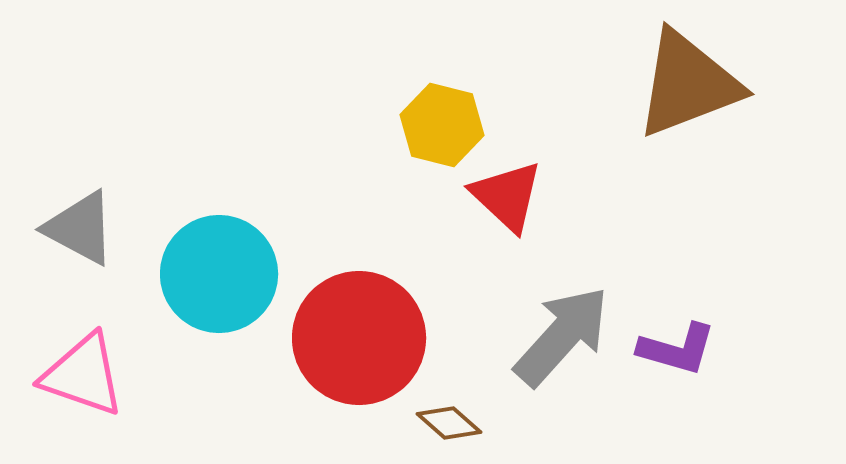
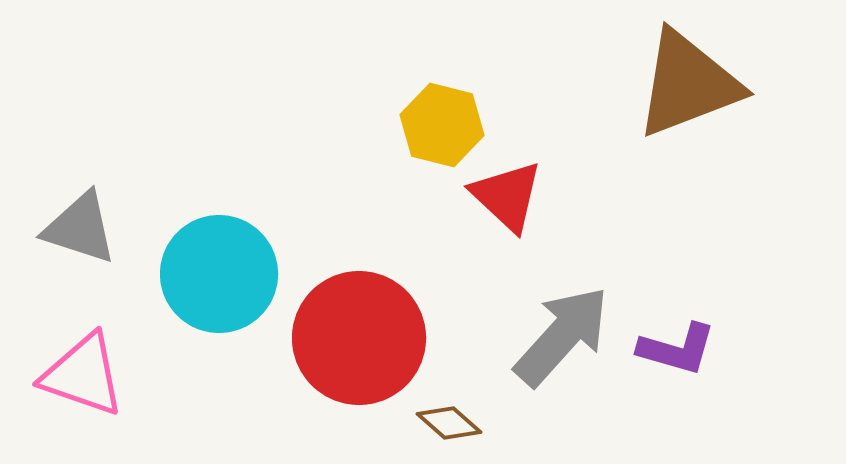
gray triangle: rotated 10 degrees counterclockwise
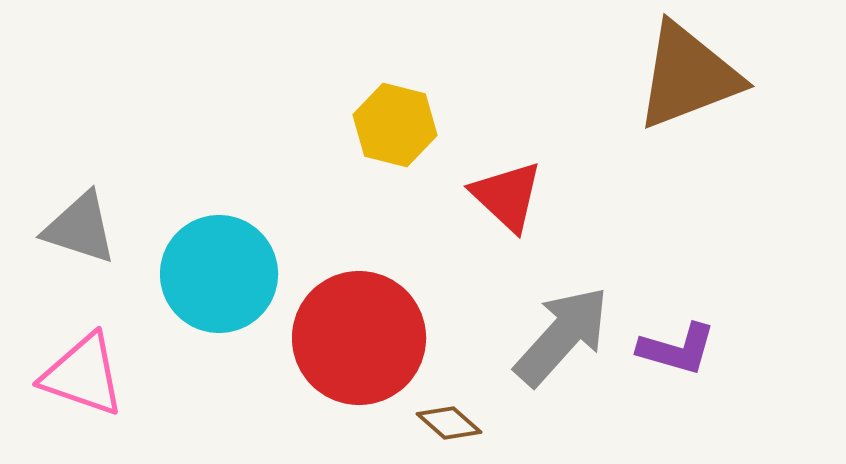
brown triangle: moved 8 px up
yellow hexagon: moved 47 px left
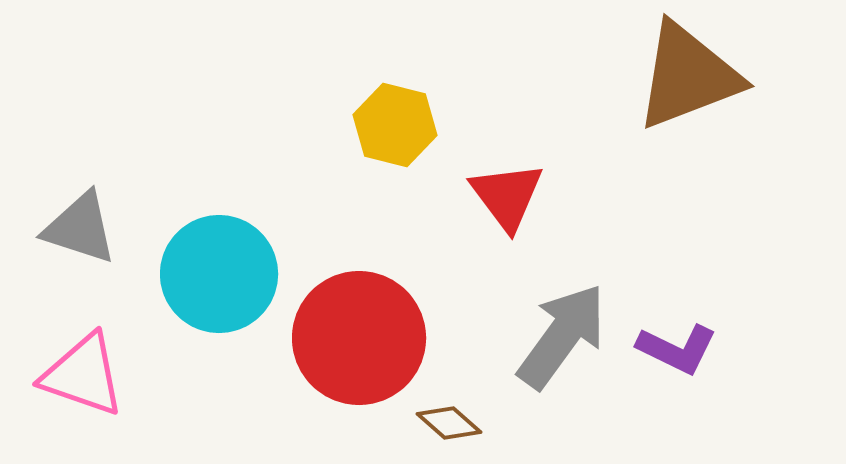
red triangle: rotated 10 degrees clockwise
gray arrow: rotated 6 degrees counterclockwise
purple L-shape: rotated 10 degrees clockwise
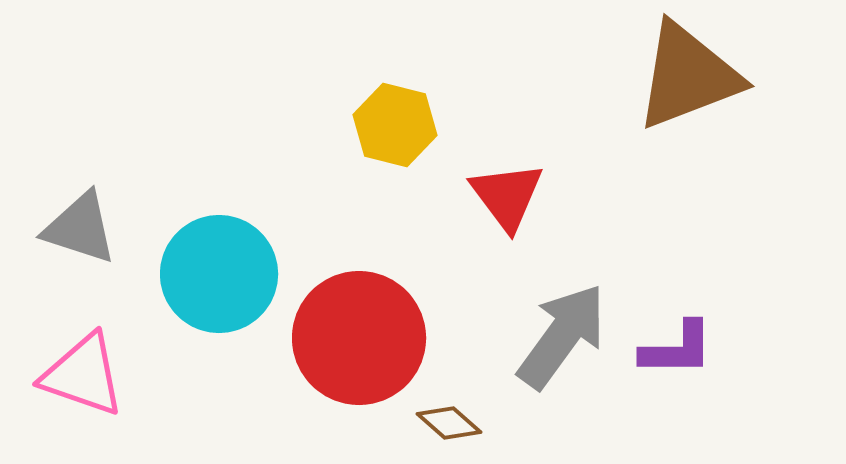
purple L-shape: rotated 26 degrees counterclockwise
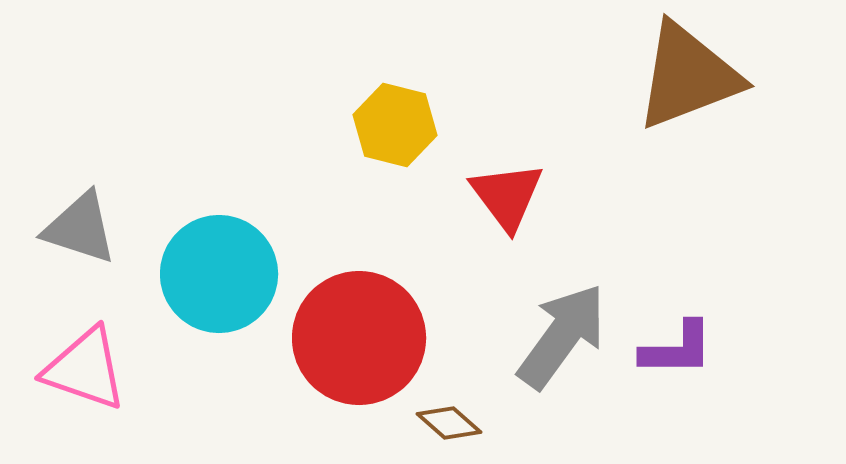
pink triangle: moved 2 px right, 6 px up
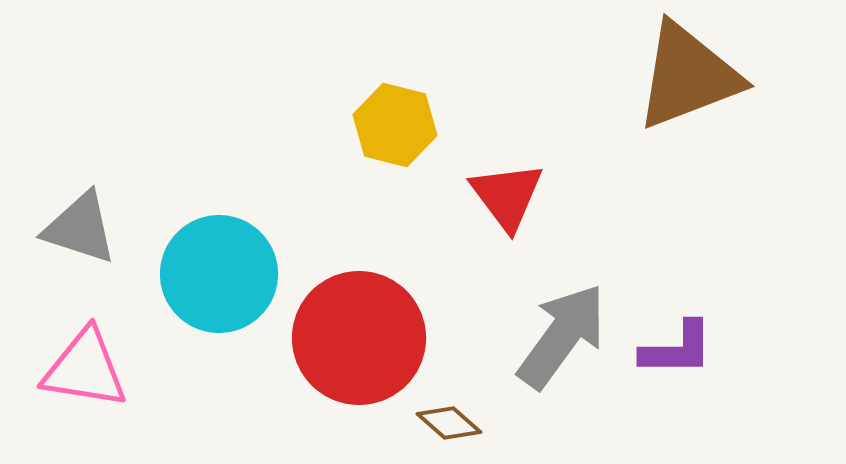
pink triangle: rotated 10 degrees counterclockwise
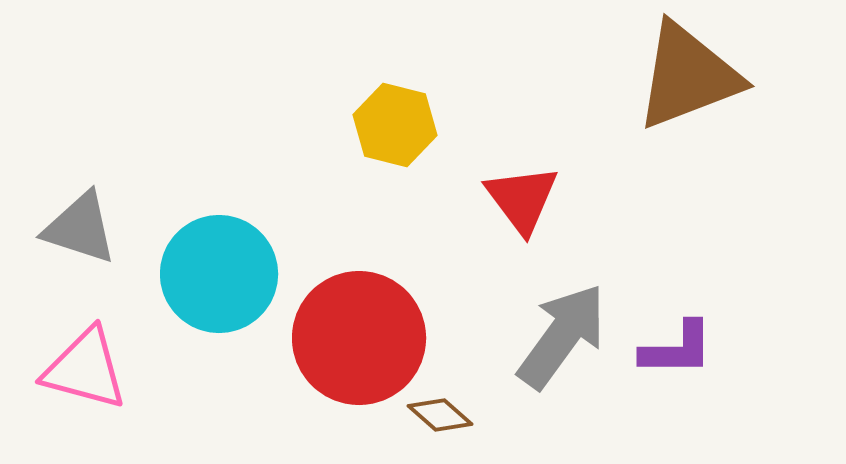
red triangle: moved 15 px right, 3 px down
pink triangle: rotated 6 degrees clockwise
brown diamond: moved 9 px left, 8 px up
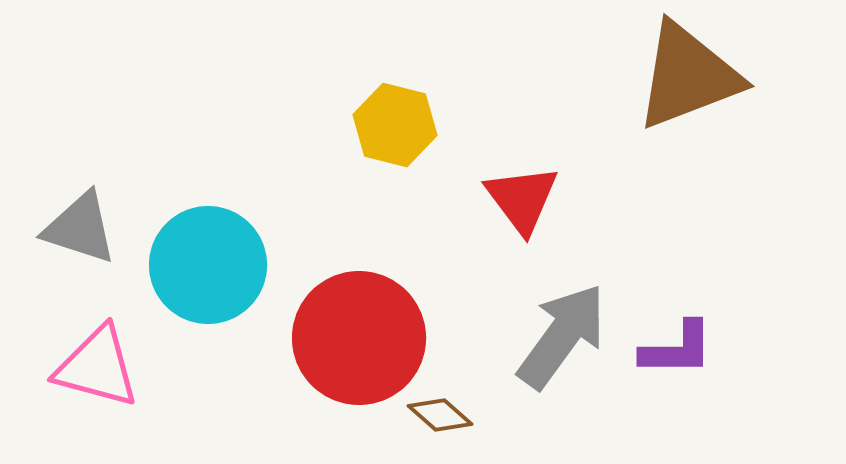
cyan circle: moved 11 px left, 9 px up
pink triangle: moved 12 px right, 2 px up
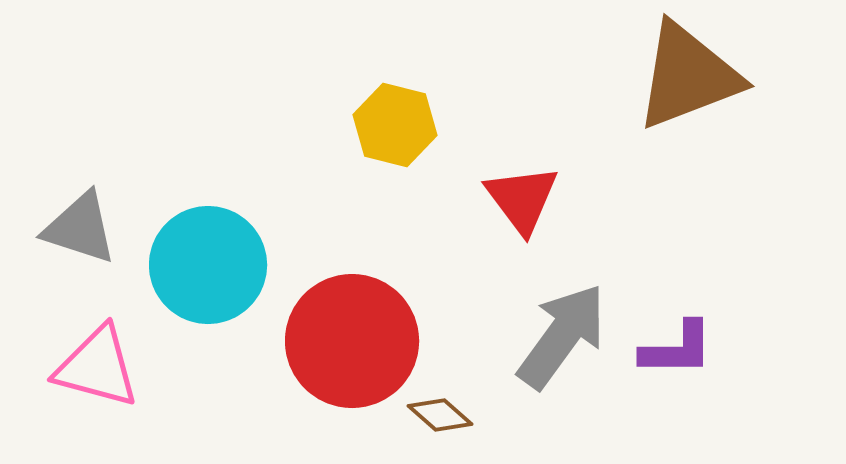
red circle: moved 7 px left, 3 px down
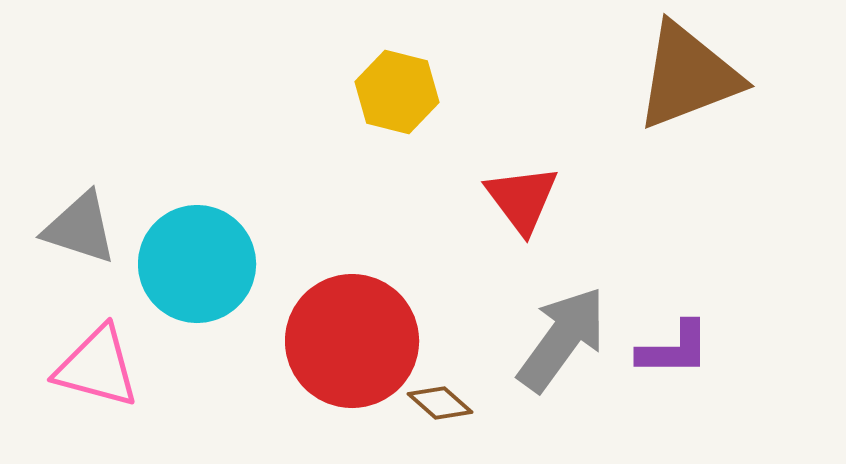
yellow hexagon: moved 2 px right, 33 px up
cyan circle: moved 11 px left, 1 px up
gray arrow: moved 3 px down
purple L-shape: moved 3 px left
brown diamond: moved 12 px up
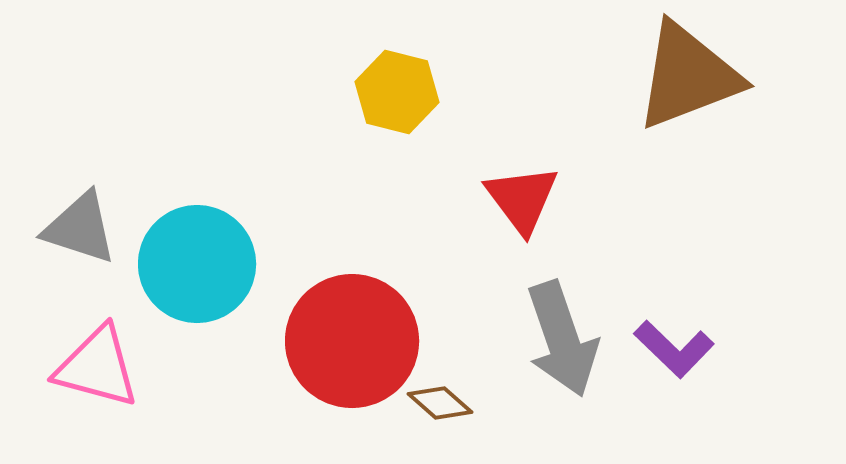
gray arrow: rotated 125 degrees clockwise
purple L-shape: rotated 44 degrees clockwise
